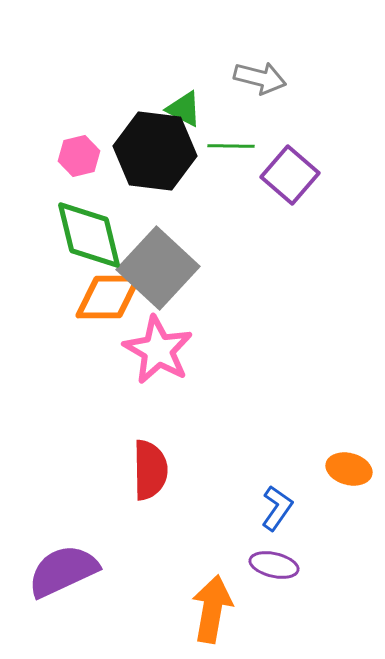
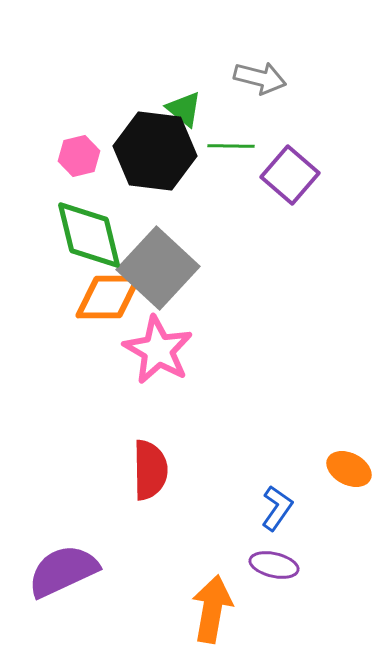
green triangle: rotated 12 degrees clockwise
orange ellipse: rotated 12 degrees clockwise
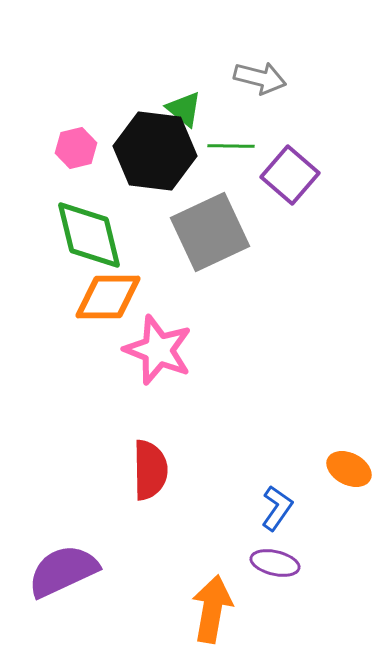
pink hexagon: moved 3 px left, 8 px up
gray square: moved 52 px right, 36 px up; rotated 22 degrees clockwise
pink star: rotated 8 degrees counterclockwise
purple ellipse: moved 1 px right, 2 px up
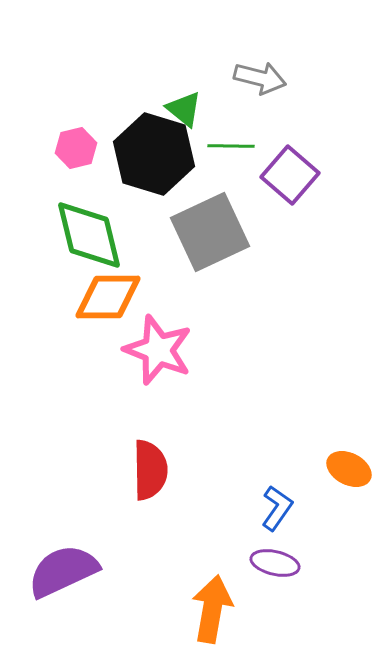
black hexagon: moved 1 px left, 3 px down; rotated 10 degrees clockwise
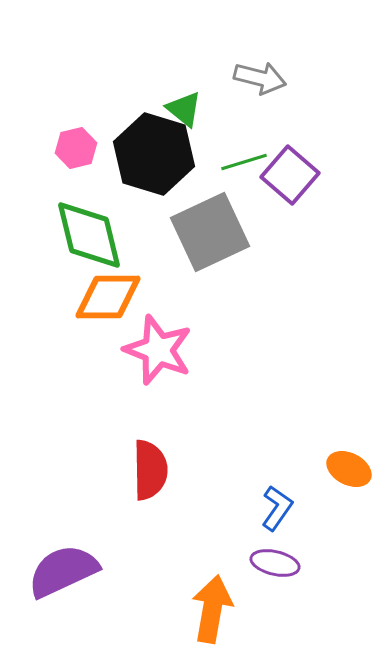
green line: moved 13 px right, 16 px down; rotated 18 degrees counterclockwise
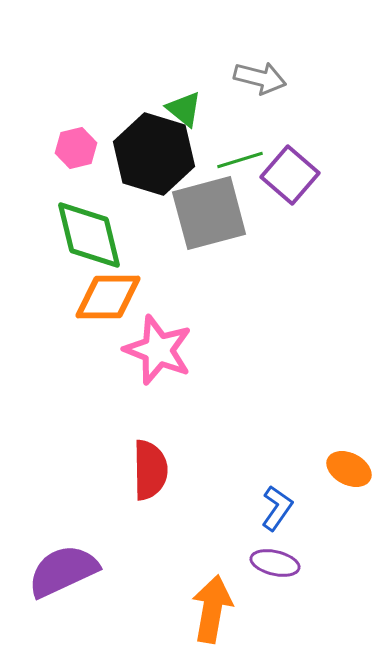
green line: moved 4 px left, 2 px up
gray square: moved 1 px left, 19 px up; rotated 10 degrees clockwise
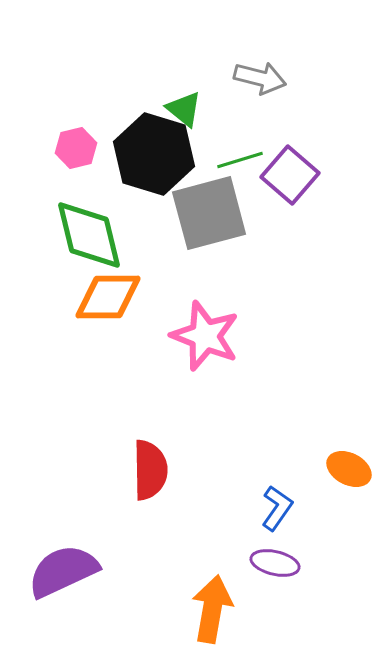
pink star: moved 47 px right, 14 px up
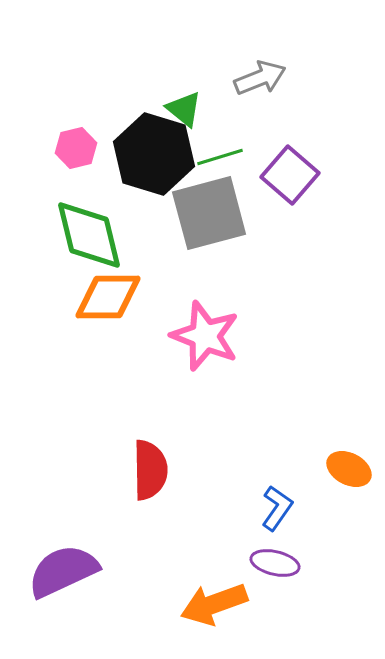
gray arrow: rotated 36 degrees counterclockwise
green line: moved 20 px left, 3 px up
orange arrow: moved 2 px right, 5 px up; rotated 120 degrees counterclockwise
